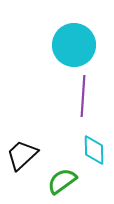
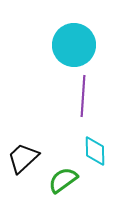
cyan diamond: moved 1 px right, 1 px down
black trapezoid: moved 1 px right, 3 px down
green semicircle: moved 1 px right, 1 px up
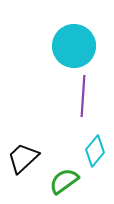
cyan circle: moved 1 px down
cyan diamond: rotated 40 degrees clockwise
green semicircle: moved 1 px right, 1 px down
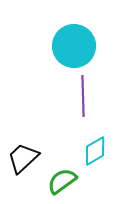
purple line: rotated 6 degrees counterclockwise
cyan diamond: rotated 20 degrees clockwise
green semicircle: moved 2 px left
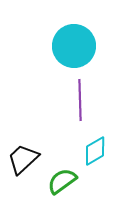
purple line: moved 3 px left, 4 px down
black trapezoid: moved 1 px down
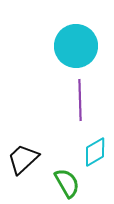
cyan circle: moved 2 px right
cyan diamond: moved 1 px down
green semicircle: moved 5 px right, 2 px down; rotated 96 degrees clockwise
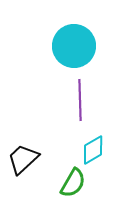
cyan circle: moved 2 px left
cyan diamond: moved 2 px left, 2 px up
green semicircle: moved 6 px right; rotated 60 degrees clockwise
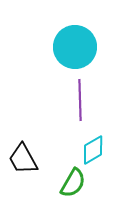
cyan circle: moved 1 px right, 1 px down
black trapezoid: rotated 76 degrees counterclockwise
